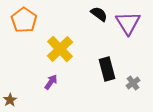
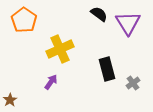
yellow cross: rotated 20 degrees clockwise
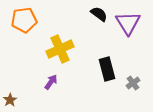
orange pentagon: rotated 30 degrees clockwise
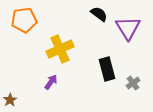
purple triangle: moved 5 px down
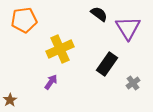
black rectangle: moved 5 px up; rotated 50 degrees clockwise
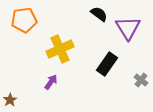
gray cross: moved 8 px right, 3 px up; rotated 16 degrees counterclockwise
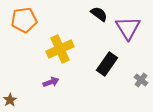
purple arrow: rotated 35 degrees clockwise
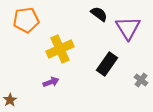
orange pentagon: moved 2 px right
